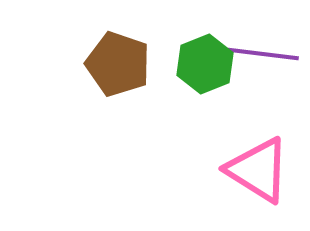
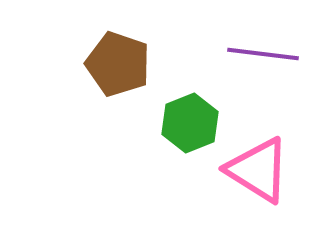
green hexagon: moved 15 px left, 59 px down
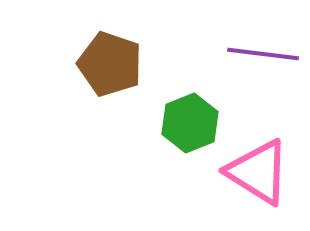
brown pentagon: moved 8 px left
pink triangle: moved 2 px down
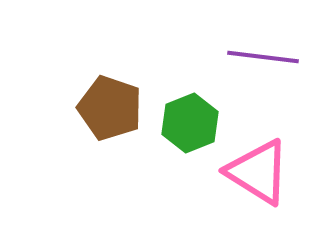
purple line: moved 3 px down
brown pentagon: moved 44 px down
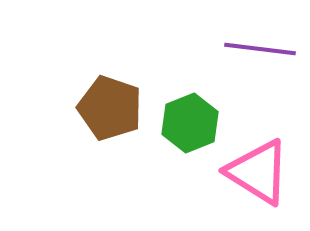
purple line: moved 3 px left, 8 px up
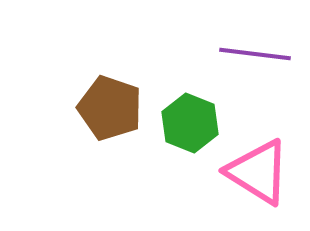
purple line: moved 5 px left, 5 px down
green hexagon: rotated 16 degrees counterclockwise
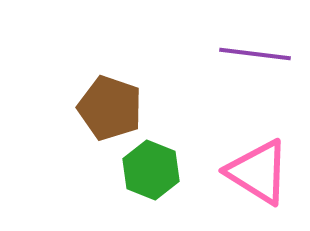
green hexagon: moved 39 px left, 47 px down
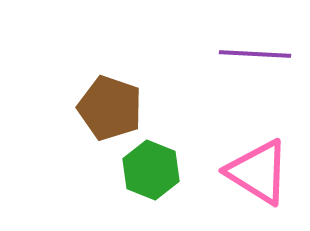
purple line: rotated 4 degrees counterclockwise
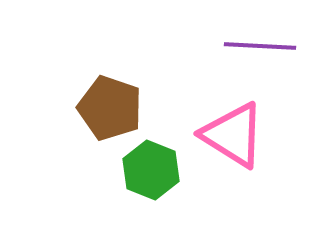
purple line: moved 5 px right, 8 px up
pink triangle: moved 25 px left, 37 px up
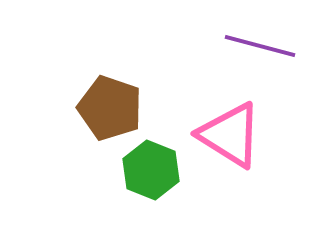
purple line: rotated 12 degrees clockwise
pink triangle: moved 3 px left
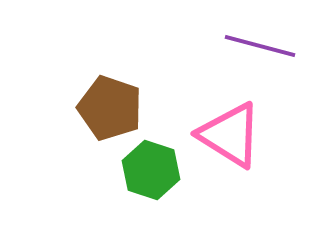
green hexagon: rotated 4 degrees counterclockwise
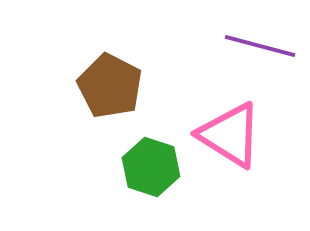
brown pentagon: moved 22 px up; rotated 8 degrees clockwise
green hexagon: moved 3 px up
